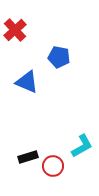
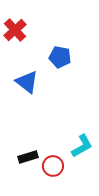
blue pentagon: moved 1 px right
blue triangle: rotated 15 degrees clockwise
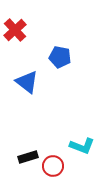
cyan L-shape: rotated 50 degrees clockwise
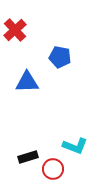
blue triangle: rotated 40 degrees counterclockwise
cyan L-shape: moved 7 px left
red circle: moved 3 px down
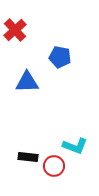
black rectangle: rotated 24 degrees clockwise
red circle: moved 1 px right, 3 px up
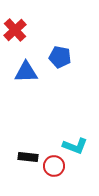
blue triangle: moved 1 px left, 10 px up
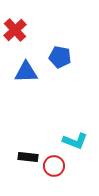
cyan L-shape: moved 5 px up
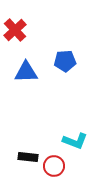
blue pentagon: moved 5 px right, 4 px down; rotated 15 degrees counterclockwise
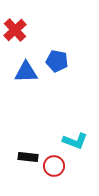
blue pentagon: moved 8 px left; rotated 15 degrees clockwise
